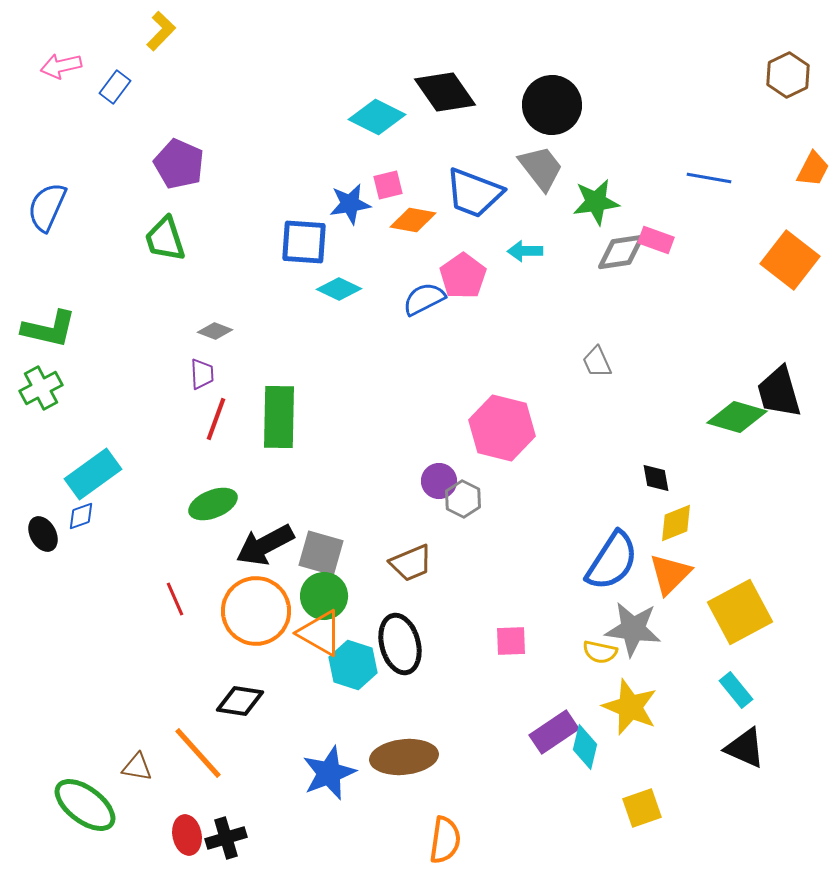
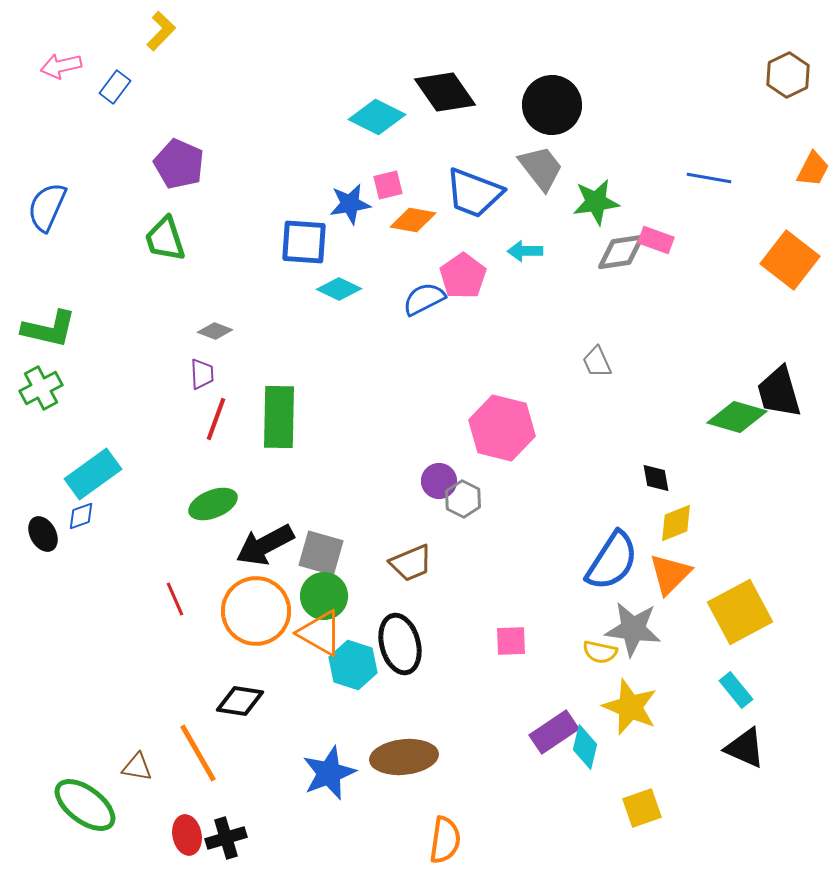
orange line at (198, 753): rotated 12 degrees clockwise
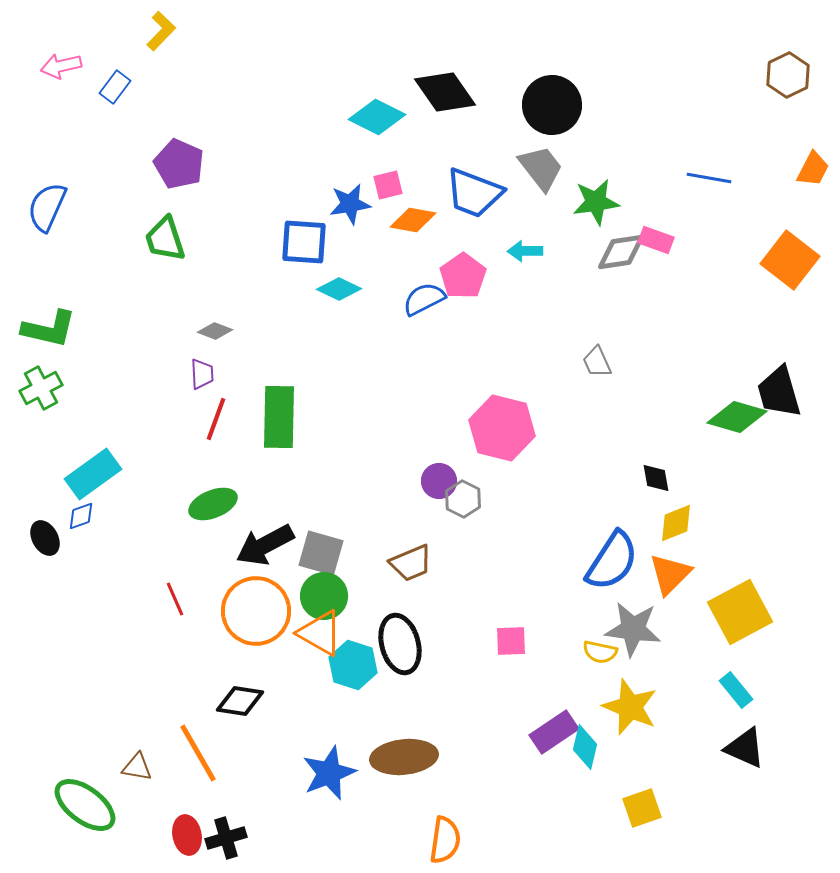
black ellipse at (43, 534): moved 2 px right, 4 px down
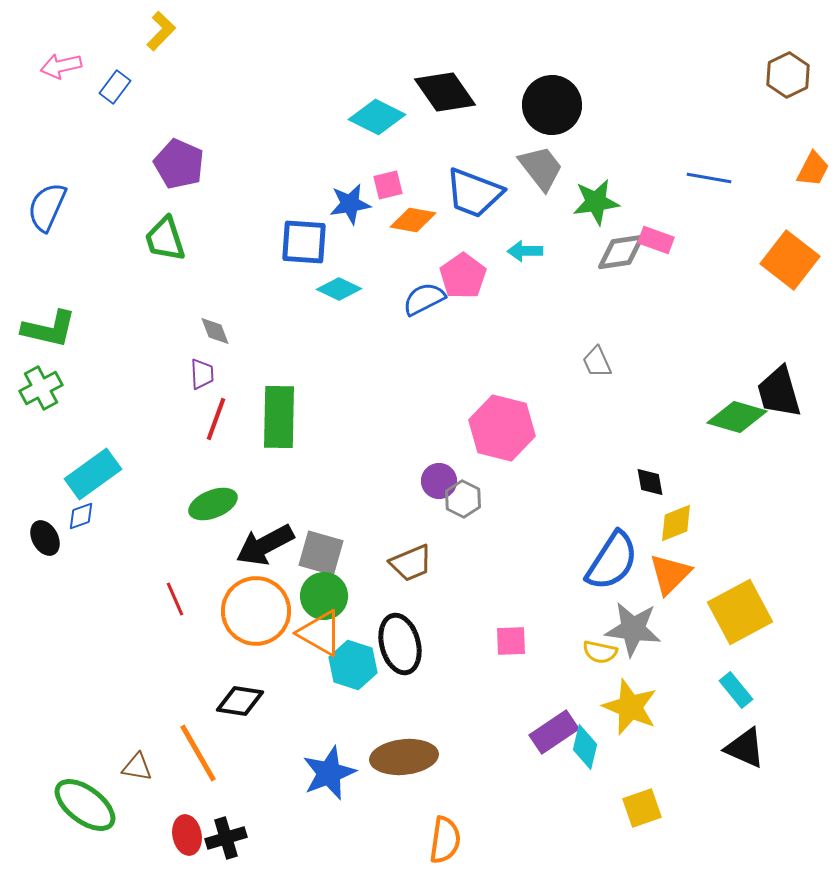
gray diamond at (215, 331): rotated 48 degrees clockwise
black diamond at (656, 478): moved 6 px left, 4 px down
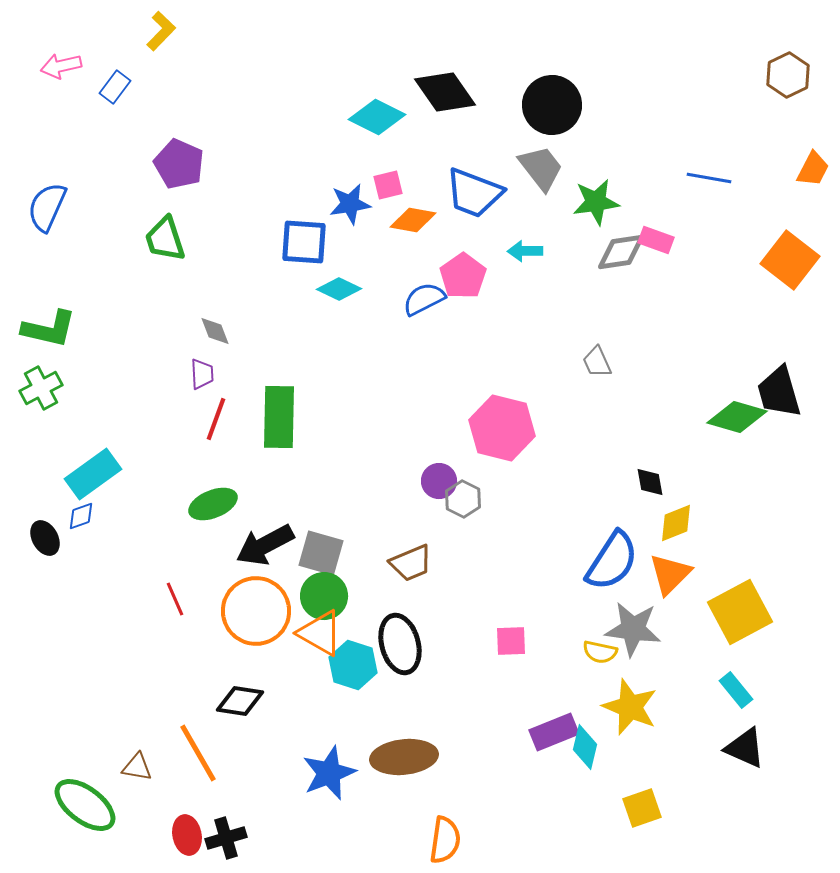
purple rectangle at (554, 732): rotated 12 degrees clockwise
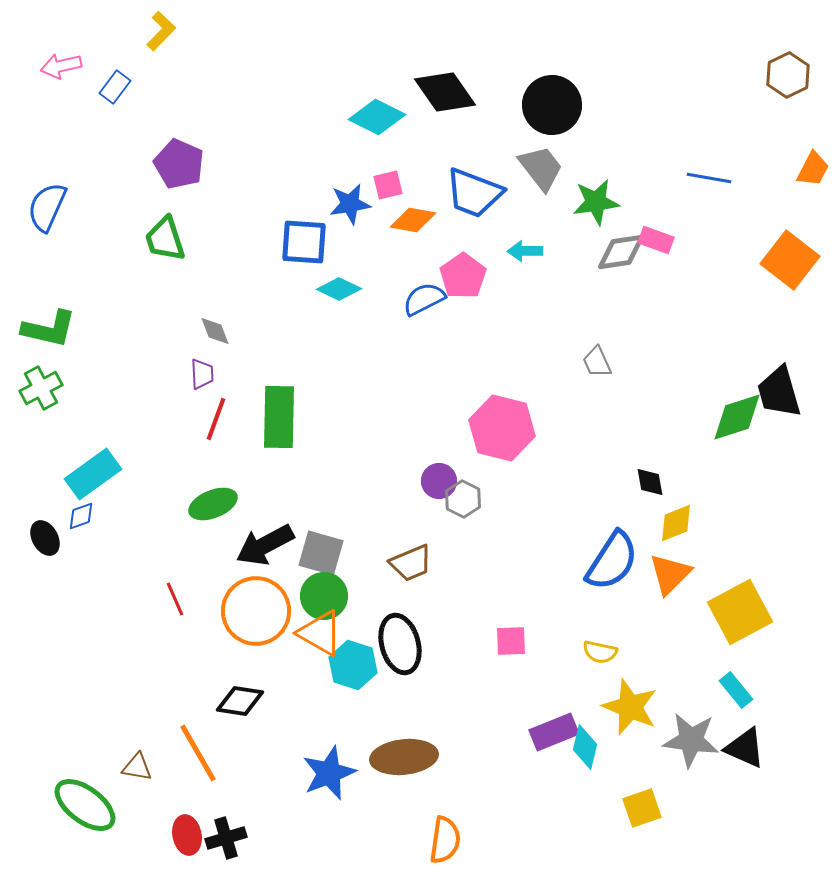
green diamond at (737, 417): rotated 34 degrees counterclockwise
gray star at (633, 629): moved 58 px right, 111 px down
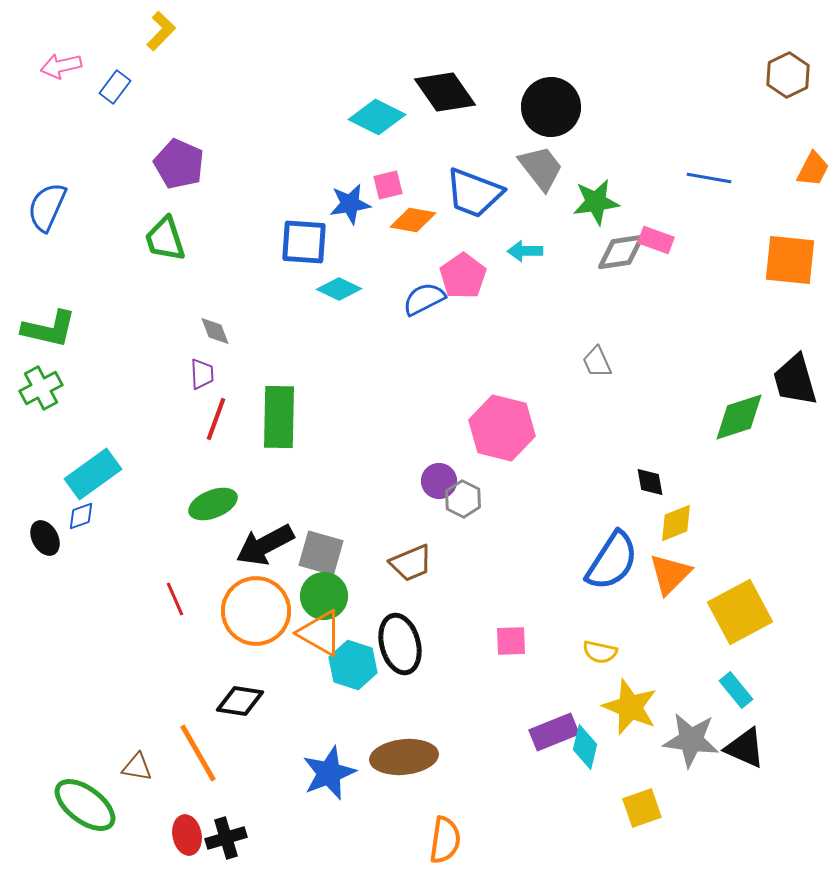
black circle at (552, 105): moved 1 px left, 2 px down
orange square at (790, 260): rotated 32 degrees counterclockwise
black trapezoid at (779, 392): moved 16 px right, 12 px up
green diamond at (737, 417): moved 2 px right
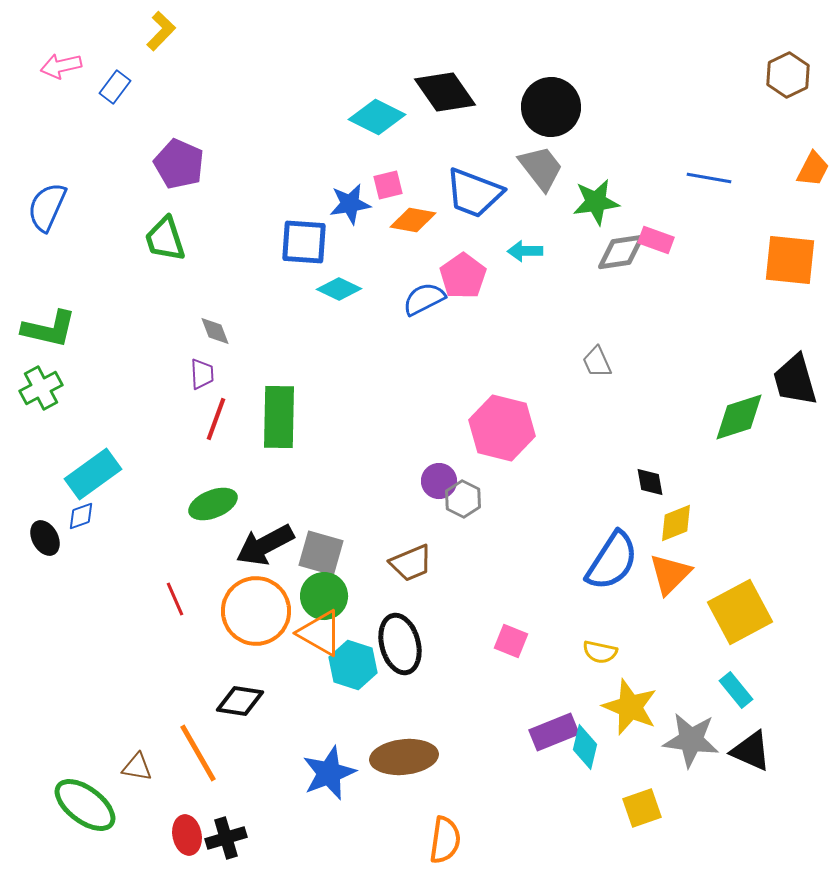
pink square at (511, 641): rotated 24 degrees clockwise
black triangle at (745, 748): moved 6 px right, 3 px down
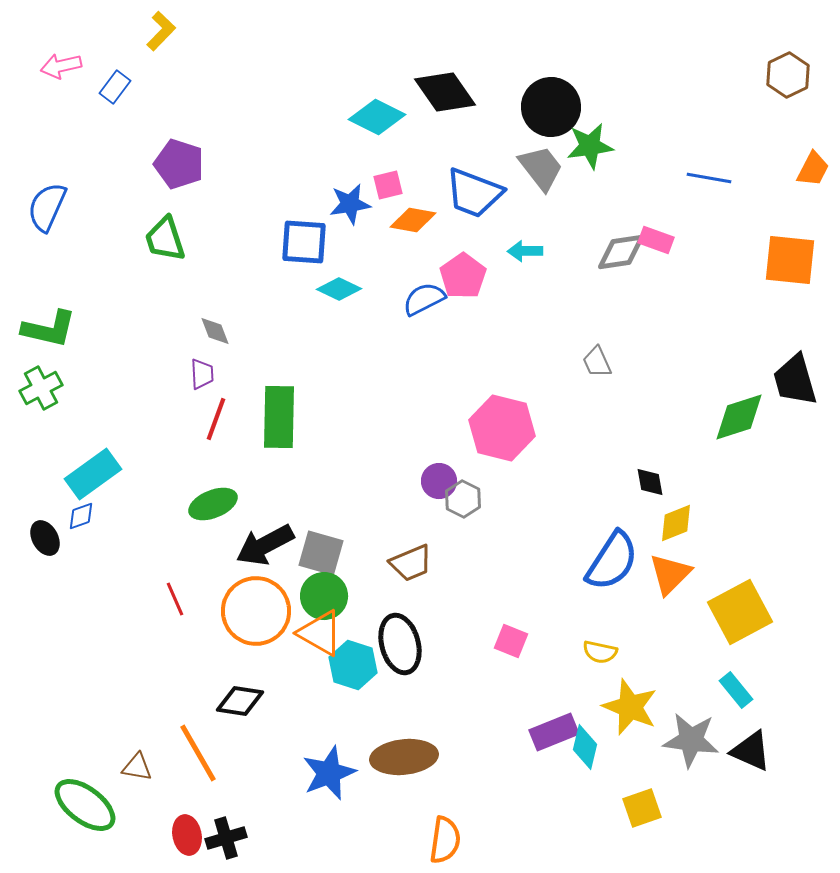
purple pentagon at (179, 164): rotated 6 degrees counterclockwise
green star at (596, 202): moved 6 px left, 56 px up
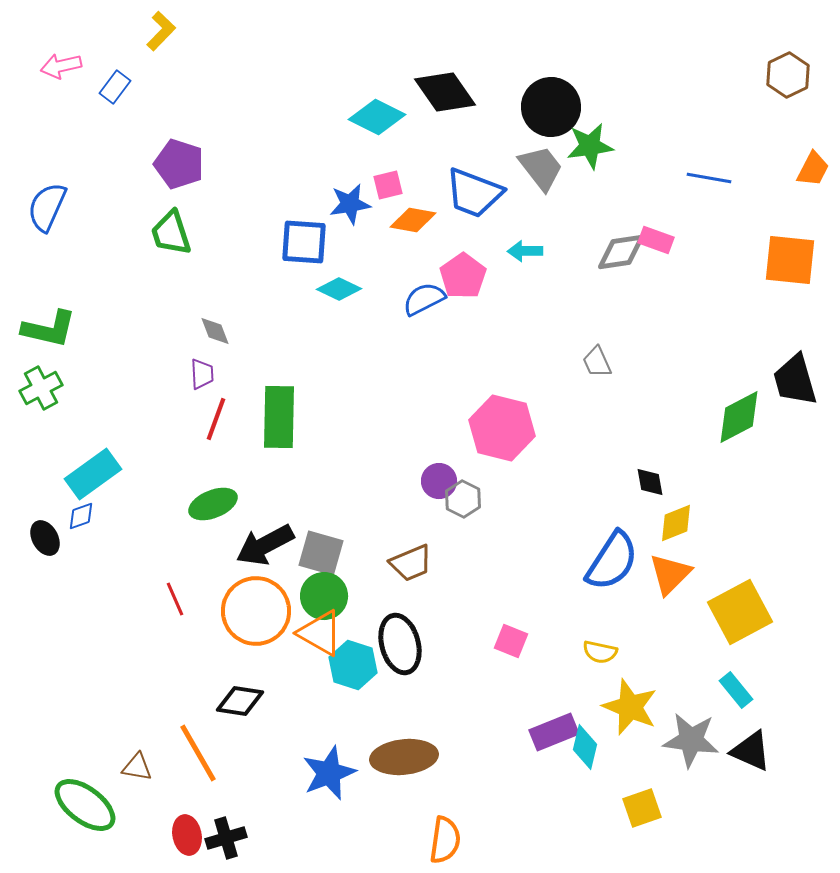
green trapezoid at (165, 239): moved 6 px right, 6 px up
green diamond at (739, 417): rotated 10 degrees counterclockwise
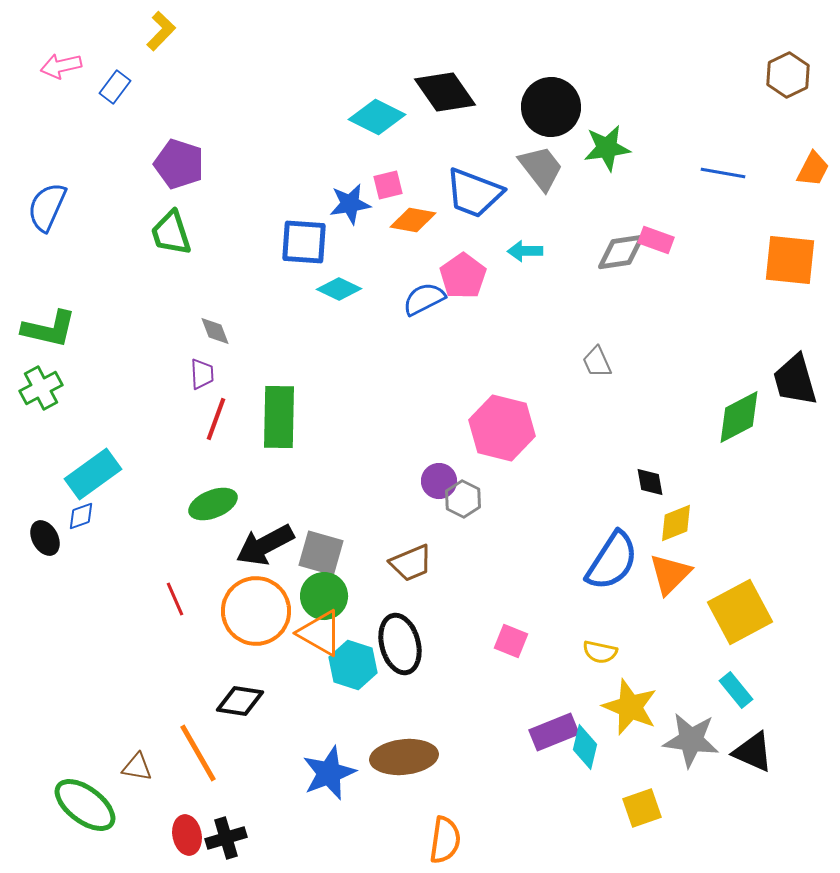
green star at (590, 146): moved 17 px right, 2 px down
blue line at (709, 178): moved 14 px right, 5 px up
black triangle at (751, 751): moved 2 px right, 1 px down
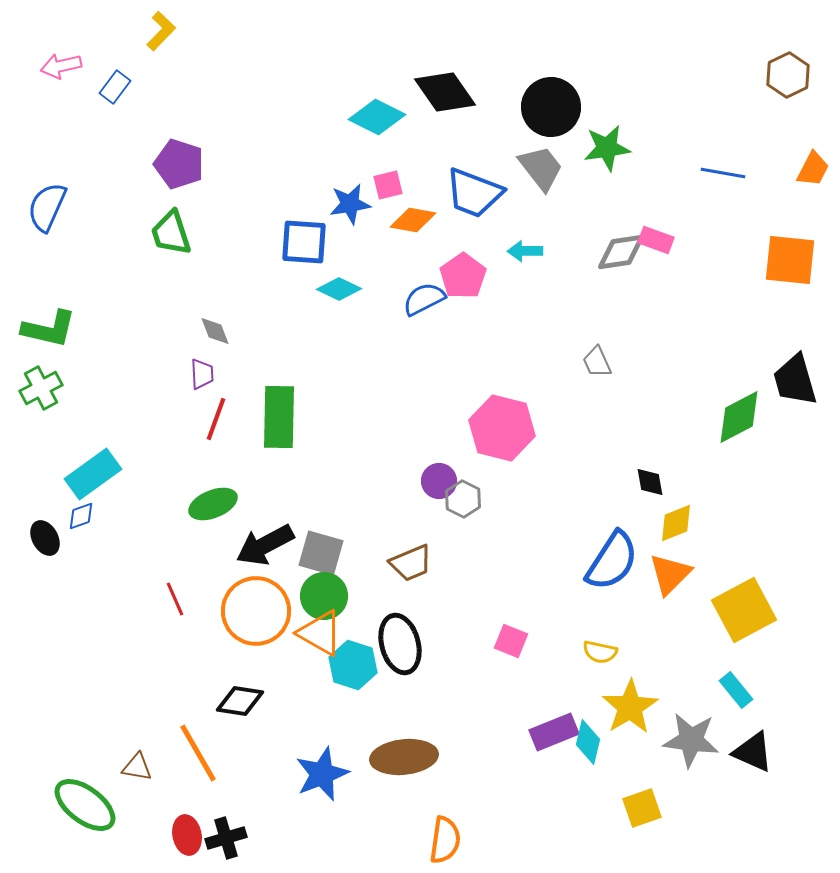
yellow square at (740, 612): moved 4 px right, 2 px up
yellow star at (630, 707): rotated 18 degrees clockwise
cyan diamond at (585, 747): moved 3 px right, 5 px up
blue star at (329, 773): moved 7 px left, 1 px down
